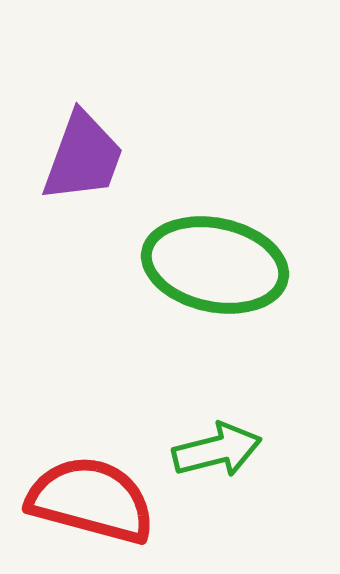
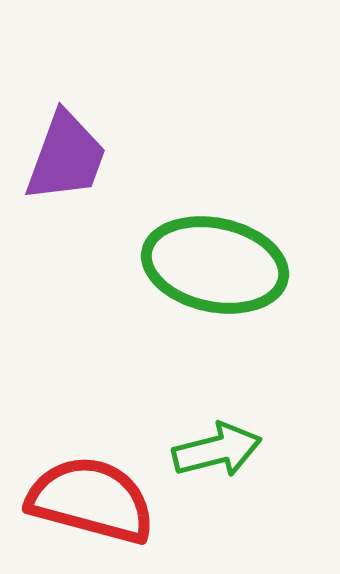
purple trapezoid: moved 17 px left
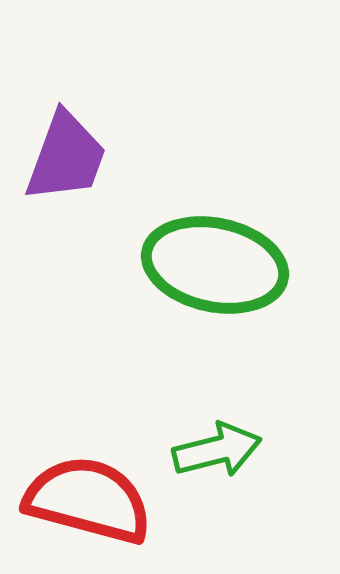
red semicircle: moved 3 px left
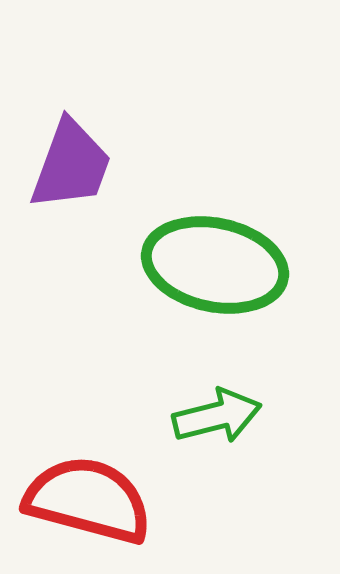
purple trapezoid: moved 5 px right, 8 px down
green arrow: moved 34 px up
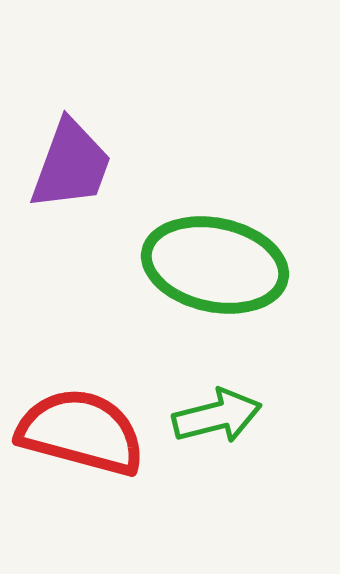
red semicircle: moved 7 px left, 68 px up
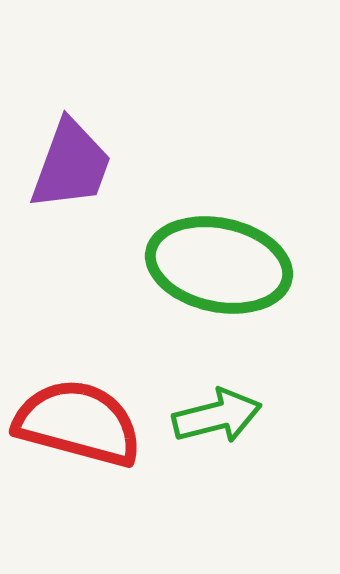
green ellipse: moved 4 px right
red semicircle: moved 3 px left, 9 px up
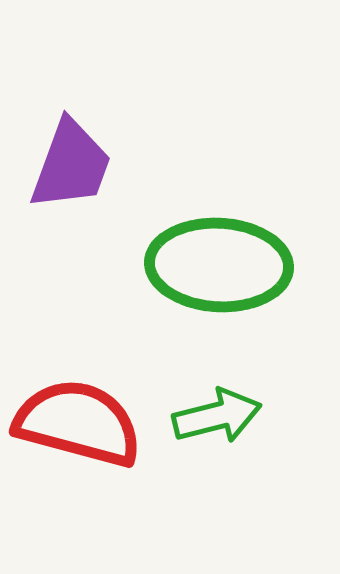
green ellipse: rotated 9 degrees counterclockwise
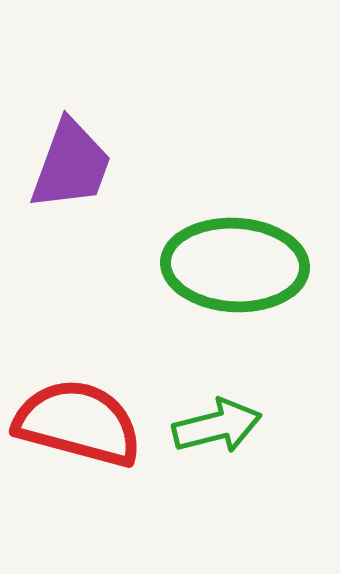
green ellipse: moved 16 px right
green arrow: moved 10 px down
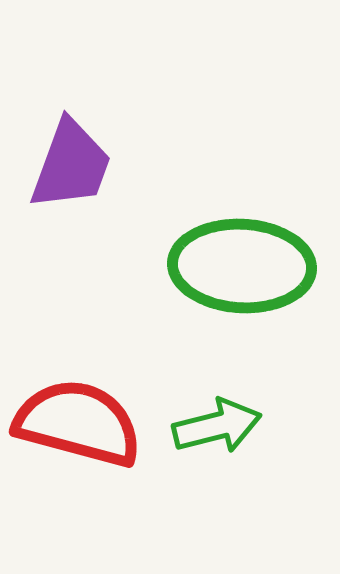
green ellipse: moved 7 px right, 1 px down
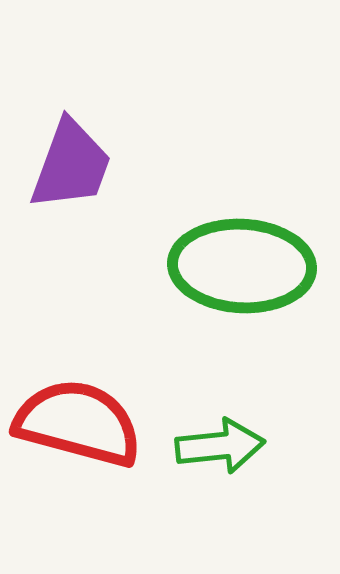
green arrow: moved 3 px right, 20 px down; rotated 8 degrees clockwise
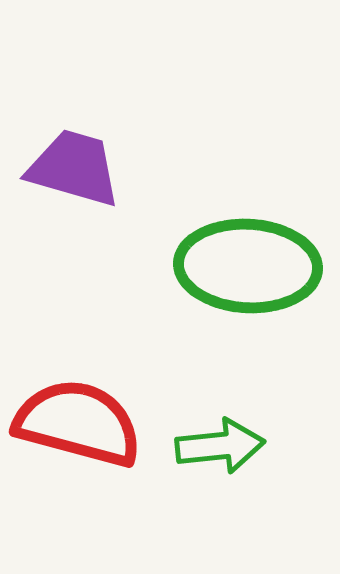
purple trapezoid: moved 3 px right, 3 px down; rotated 94 degrees counterclockwise
green ellipse: moved 6 px right
